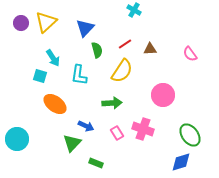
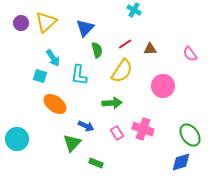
pink circle: moved 9 px up
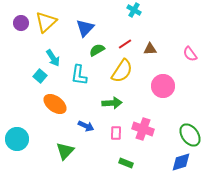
green semicircle: rotated 105 degrees counterclockwise
cyan square: rotated 24 degrees clockwise
pink rectangle: moved 1 px left; rotated 32 degrees clockwise
green triangle: moved 7 px left, 8 px down
green rectangle: moved 30 px right
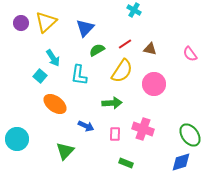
brown triangle: rotated 16 degrees clockwise
pink circle: moved 9 px left, 2 px up
pink rectangle: moved 1 px left, 1 px down
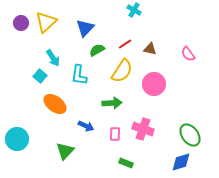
pink semicircle: moved 2 px left
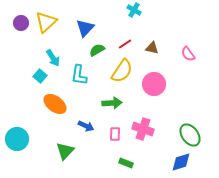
brown triangle: moved 2 px right, 1 px up
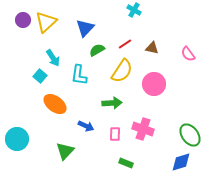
purple circle: moved 2 px right, 3 px up
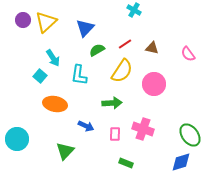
orange ellipse: rotated 25 degrees counterclockwise
